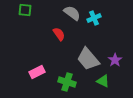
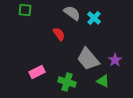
cyan cross: rotated 24 degrees counterclockwise
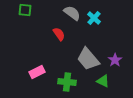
green cross: rotated 12 degrees counterclockwise
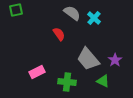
green square: moved 9 px left; rotated 16 degrees counterclockwise
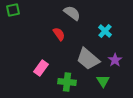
green square: moved 3 px left
cyan cross: moved 11 px right, 13 px down
gray trapezoid: rotated 10 degrees counterclockwise
pink rectangle: moved 4 px right, 4 px up; rotated 28 degrees counterclockwise
green triangle: rotated 32 degrees clockwise
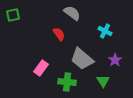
green square: moved 5 px down
cyan cross: rotated 16 degrees counterclockwise
gray trapezoid: moved 6 px left
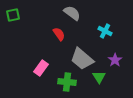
green triangle: moved 4 px left, 4 px up
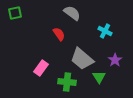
green square: moved 2 px right, 2 px up
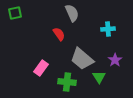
gray semicircle: rotated 30 degrees clockwise
cyan cross: moved 3 px right, 2 px up; rotated 32 degrees counterclockwise
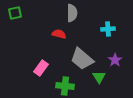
gray semicircle: rotated 24 degrees clockwise
red semicircle: rotated 40 degrees counterclockwise
green cross: moved 2 px left, 4 px down
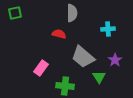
gray trapezoid: moved 1 px right, 2 px up
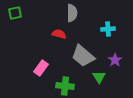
gray trapezoid: moved 1 px up
